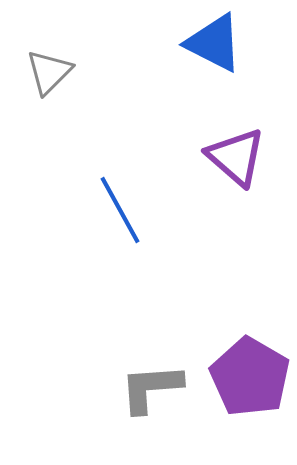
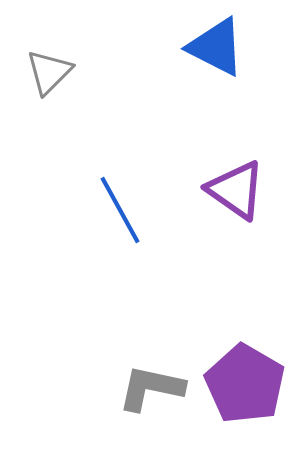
blue triangle: moved 2 px right, 4 px down
purple triangle: moved 33 px down; rotated 6 degrees counterclockwise
purple pentagon: moved 5 px left, 7 px down
gray L-shape: rotated 16 degrees clockwise
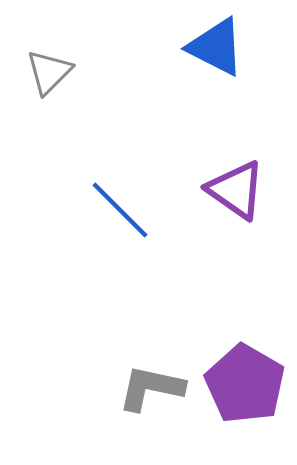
blue line: rotated 16 degrees counterclockwise
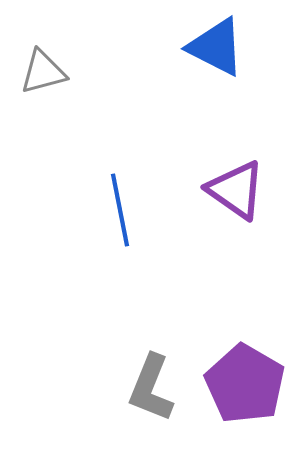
gray triangle: moved 6 px left; rotated 30 degrees clockwise
blue line: rotated 34 degrees clockwise
gray L-shape: rotated 80 degrees counterclockwise
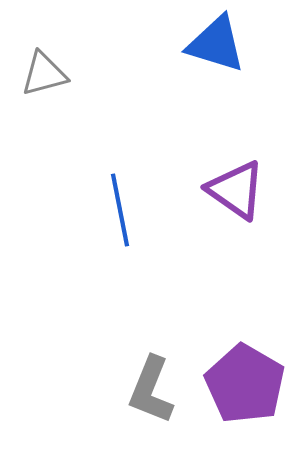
blue triangle: moved 3 px up; rotated 10 degrees counterclockwise
gray triangle: moved 1 px right, 2 px down
gray L-shape: moved 2 px down
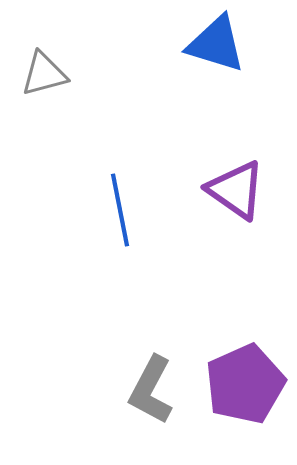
purple pentagon: rotated 18 degrees clockwise
gray L-shape: rotated 6 degrees clockwise
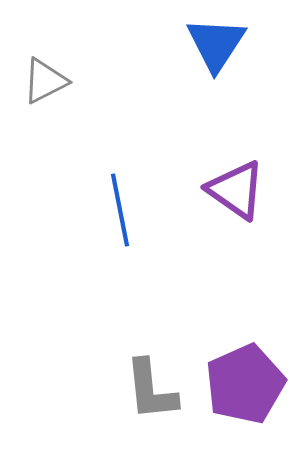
blue triangle: rotated 46 degrees clockwise
gray triangle: moved 1 px right, 7 px down; rotated 12 degrees counterclockwise
gray L-shape: rotated 34 degrees counterclockwise
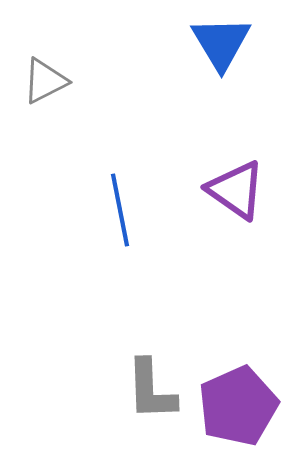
blue triangle: moved 5 px right, 1 px up; rotated 4 degrees counterclockwise
purple pentagon: moved 7 px left, 22 px down
gray L-shape: rotated 4 degrees clockwise
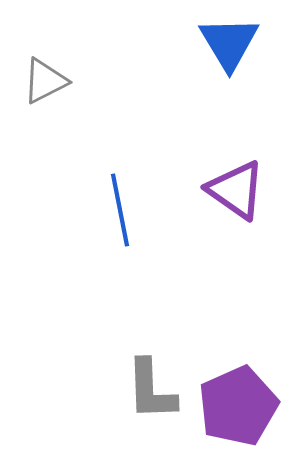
blue triangle: moved 8 px right
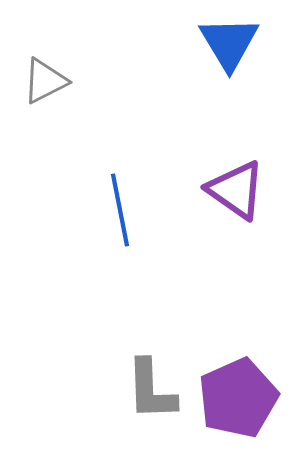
purple pentagon: moved 8 px up
